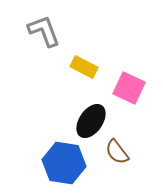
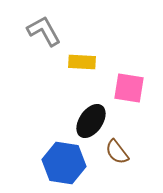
gray L-shape: rotated 9 degrees counterclockwise
yellow rectangle: moved 2 px left, 5 px up; rotated 24 degrees counterclockwise
pink square: rotated 16 degrees counterclockwise
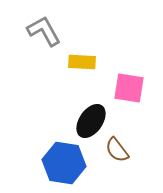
brown semicircle: moved 2 px up
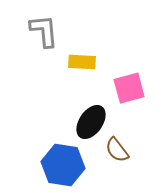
gray L-shape: rotated 24 degrees clockwise
pink square: rotated 24 degrees counterclockwise
black ellipse: moved 1 px down
blue hexagon: moved 1 px left, 2 px down
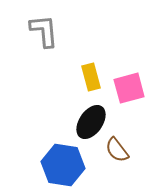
yellow rectangle: moved 9 px right, 15 px down; rotated 72 degrees clockwise
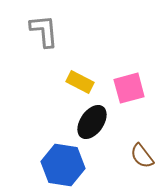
yellow rectangle: moved 11 px left, 5 px down; rotated 48 degrees counterclockwise
black ellipse: moved 1 px right
brown semicircle: moved 25 px right, 6 px down
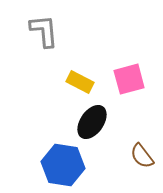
pink square: moved 9 px up
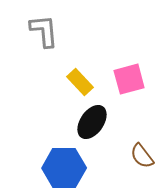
yellow rectangle: rotated 20 degrees clockwise
blue hexagon: moved 1 px right, 3 px down; rotated 9 degrees counterclockwise
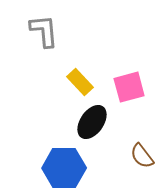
pink square: moved 8 px down
